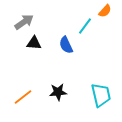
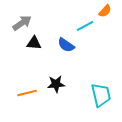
gray arrow: moved 2 px left, 1 px down
cyan line: rotated 24 degrees clockwise
blue semicircle: rotated 30 degrees counterclockwise
black star: moved 2 px left, 8 px up
orange line: moved 4 px right, 4 px up; rotated 24 degrees clockwise
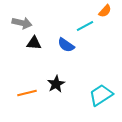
gray arrow: rotated 48 degrees clockwise
black star: rotated 24 degrees counterclockwise
cyan trapezoid: rotated 110 degrees counterclockwise
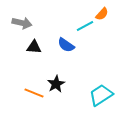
orange semicircle: moved 3 px left, 3 px down
black triangle: moved 4 px down
orange line: moved 7 px right; rotated 36 degrees clockwise
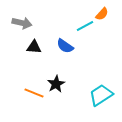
blue semicircle: moved 1 px left, 1 px down
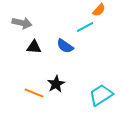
orange semicircle: moved 3 px left, 4 px up
cyan line: moved 1 px down
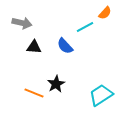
orange semicircle: moved 6 px right, 3 px down
blue semicircle: rotated 12 degrees clockwise
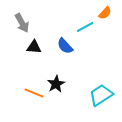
gray arrow: rotated 48 degrees clockwise
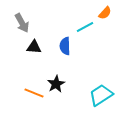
blue semicircle: rotated 42 degrees clockwise
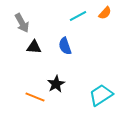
cyan line: moved 7 px left, 11 px up
blue semicircle: rotated 18 degrees counterclockwise
orange line: moved 1 px right, 4 px down
